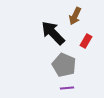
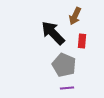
red rectangle: moved 4 px left; rotated 24 degrees counterclockwise
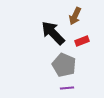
red rectangle: rotated 64 degrees clockwise
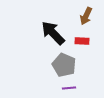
brown arrow: moved 11 px right
red rectangle: rotated 24 degrees clockwise
purple line: moved 2 px right
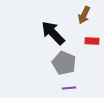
brown arrow: moved 2 px left, 1 px up
red rectangle: moved 10 px right
gray pentagon: moved 2 px up
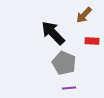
brown arrow: rotated 18 degrees clockwise
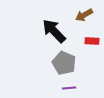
brown arrow: rotated 18 degrees clockwise
black arrow: moved 1 px right, 2 px up
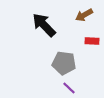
black arrow: moved 10 px left, 6 px up
gray pentagon: rotated 15 degrees counterclockwise
purple line: rotated 48 degrees clockwise
